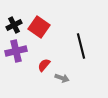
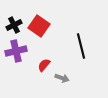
red square: moved 1 px up
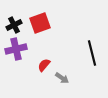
red square: moved 1 px right, 3 px up; rotated 35 degrees clockwise
black line: moved 11 px right, 7 px down
purple cross: moved 2 px up
gray arrow: rotated 16 degrees clockwise
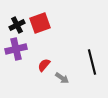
black cross: moved 3 px right
black line: moved 9 px down
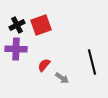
red square: moved 1 px right, 2 px down
purple cross: rotated 15 degrees clockwise
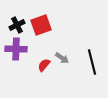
gray arrow: moved 20 px up
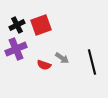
purple cross: rotated 25 degrees counterclockwise
red semicircle: rotated 112 degrees counterclockwise
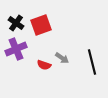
black cross: moved 1 px left, 2 px up; rotated 28 degrees counterclockwise
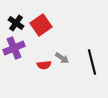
red square: rotated 15 degrees counterclockwise
purple cross: moved 2 px left, 1 px up
red semicircle: rotated 24 degrees counterclockwise
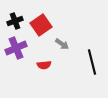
black cross: moved 1 px left, 2 px up; rotated 35 degrees clockwise
purple cross: moved 2 px right
gray arrow: moved 14 px up
